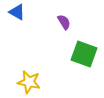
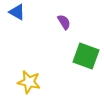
green square: moved 2 px right, 2 px down
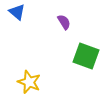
blue triangle: rotated 12 degrees clockwise
yellow star: rotated 10 degrees clockwise
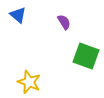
blue triangle: moved 1 px right, 3 px down
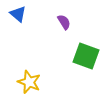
blue triangle: moved 1 px up
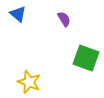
purple semicircle: moved 3 px up
green square: moved 2 px down
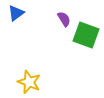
blue triangle: moved 2 px left, 1 px up; rotated 42 degrees clockwise
green square: moved 23 px up
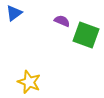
blue triangle: moved 2 px left
purple semicircle: moved 2 px left, 2 px down; rotated 35 degrees counterclockwise
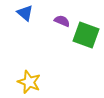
blue triangle: moved 11 px right; rotated 42 degrees counterclockwise
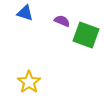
blue triangle: rotated 24 degrees counterclockwise
yellow star: rotated 15 degrees clockwise
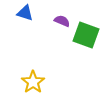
yellow star: moved 4 px right
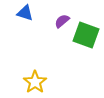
purple semicircle: rotated 63 degrees counterclockwise
yellow star: moved 2 px right
